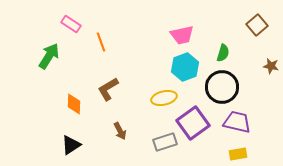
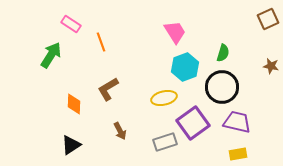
brown square: moved 11 px right, 6 px up; rotated 15 degrees clockwise
pink trapezoid: moved 7 px left, 3 px up; rotated 110 degrees counterclockwise
green arrow: moved 2 px right, 1 px up
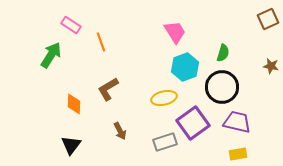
pink rectangle: moved 1 px down
black triangle: rotated 20 degrees counterclockwise
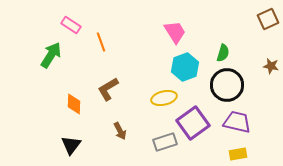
black circle: moved 5 px right, 2 px up
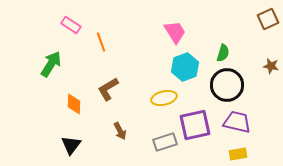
green arrow: moved 9 px down
purple square: moved 2 px right, 2 px down; rotated 24 degrees clockwise
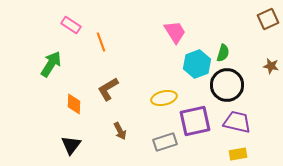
cyan hexagon: moved 12 px right, 3 px up
purple square: moved 4 px up
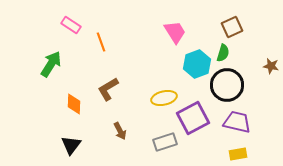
brown square: moved 36 px left, 8 px down
purple square: moved 2 px left, 3 px up; rotated 16 degrees counterclockwise
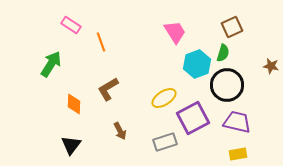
yellow ellipse: rotated 20 degrees counterclockwise
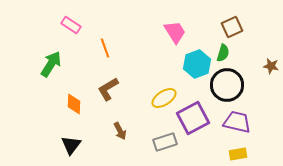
orange line: moved 4 px right, 6 px down
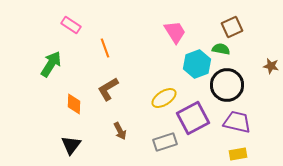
green semicircle: moved 2 px left, 4 px up; rotated 96 degrees counterclockwise
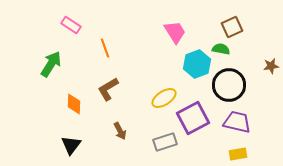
brown star: rotated 21 degrees counterclockwise
black circle: moved 2 px right
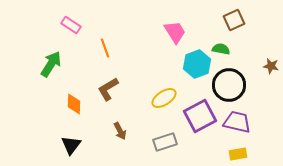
brown square: moved 2 px right, 7 px up
brown star: rotated 21 degrees clockwise
purple square: moved 7 px right, 2 px up
